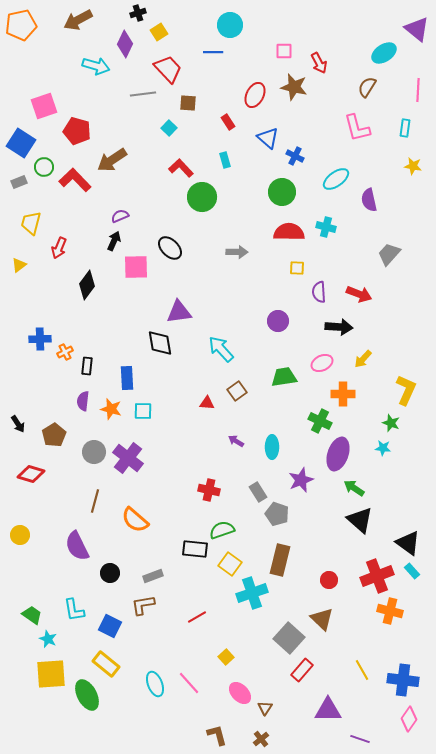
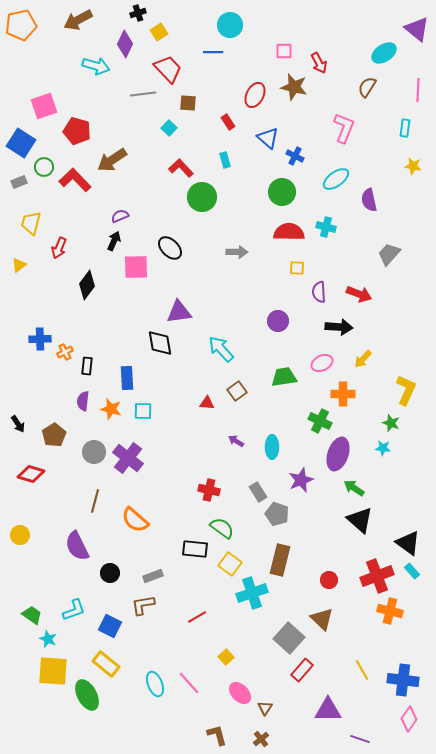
pink L-shape at (357, 128): moved 13 px left; rotated 144 degrees counterclockwise
green semicircle at (222, 530): moved 2 px up; rotated 55 degrees clockwise
cyan L-shape at (74, 610): rotated 100 degrees counterclockwise
yellow square at (51, 674): moved 2 px right, 3 px up; rotated 8 degrees clockwise
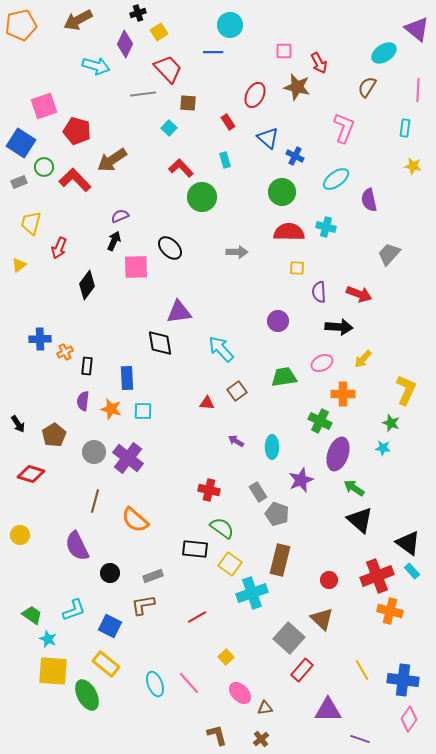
brown star at (294, 87): moved 3 px right
brown triangle at (265, 708): rotated 49 degrees clockwise
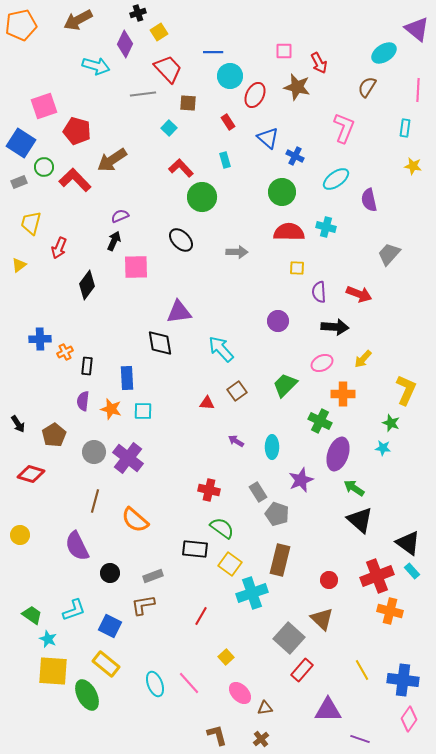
cyan circle at (230, 25): moved 51 px down
black ellipse at (170, 248): moved 11 px right, 8 px up
black arrow at (339, 327): moved 4 px left
green trapezoid at (284, 377): moved 1 px right, 8 px down; rotated 36 degrees counterclockwise
red line at (197, 617): moved 4 px right, 1 px up; rotated 30 degrees counterclockwise
